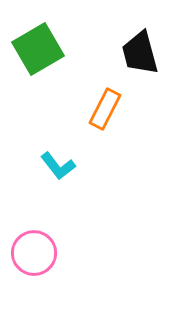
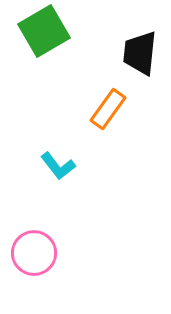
green square: moved 6 px right, 18 px up
black trapezoid: rotated 21 degrees clockwise
orange rectangle: moved 3 px right; rotated 9 degrees clockwise
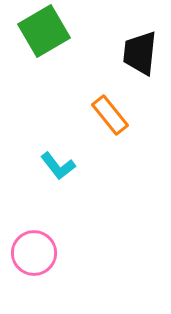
orange rectangle: moved 2 px right, 6 px down; rotated 75 degrees counterclockwise
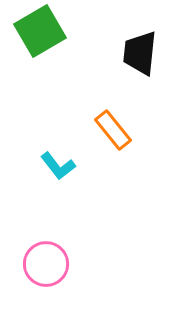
green square: moved 4 px left
orange rectangle: moved 3 px right, 15 px down
pink circle: moved 12 px right, 11 px down
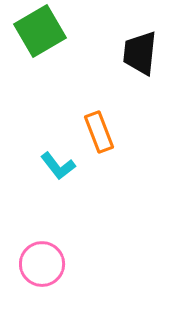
orange rectangle: moved 14 px left, 2 px down; rotated 18 degrees clockwise
pink circle: moved 4 px left
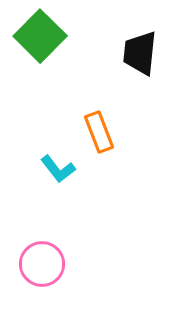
green square: moved 5 px down; rotated 15 degrees counterclockwise
cyan L-shape: moved 3 px down
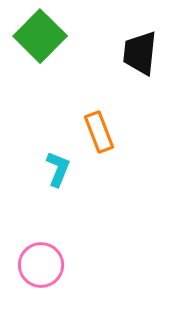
cyan L-shape: rotated 120 degrees counterclockwise
pink circle: moved 1 px left, 1 px down
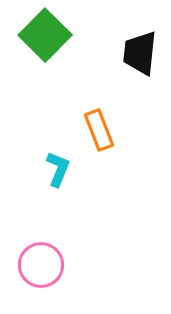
green square: moved 5 px right, 1 px up
orange rectangle: moved 2 px up
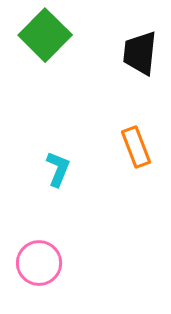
orange rectangle: moved 37 px right, 17 px down
pink circle: moved 2 px left, 2 px up
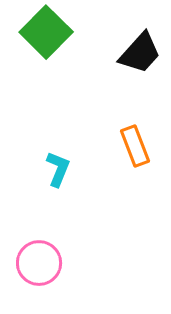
green square: moved 1 px right, 3 px up
black trapezoid: rotated 144 degrees counterclockwise
orange rectangle: moved 1 px left, 1 px up
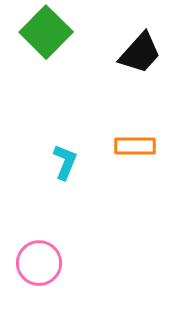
orange rectangle: rotated 69 degrees counterclockwise
cyan L-shape: moved 7 px right, 7 px up
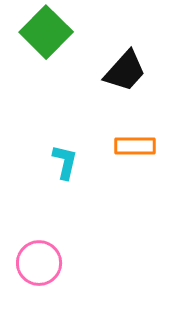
black trapezoid: moved 15 px left, 18 px down
cyan L-shape: rotated 9 degrees counterclockwise
